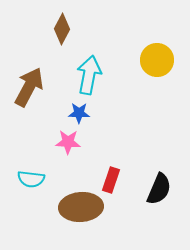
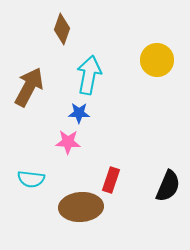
brown diamond: rotated 8 degrees counterclockwise
black semicircle: moved 9 px right, 3 px up
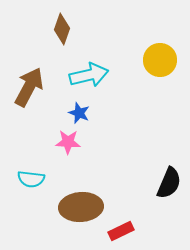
yellow circle: moved 3 px right
cyan arrow: rotated 66 degrees clockwise
blue star: rotated 20 degrees clockwise
red rectangle: moved 10 px right, 51 px down; rotated 45 degrees clockwise
black semicircle: moved 1 px right, 3 px up
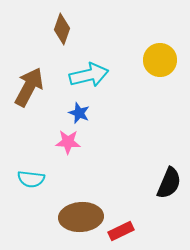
brown ellipse: moved 10 px down
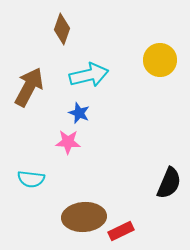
brown ellipse: moved 3 px right
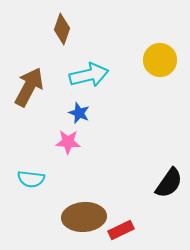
black semicircle: rotated 12 degrees clockwise
red rectangle: moved 1 px up
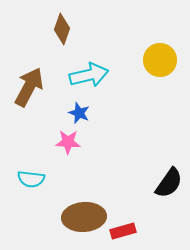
red rectangle: moved 2 px right, 1 px down; rotated 10 degrees clockwise
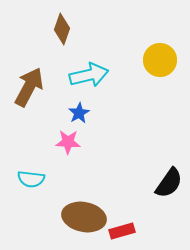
blue star: rotated 20 degrees clockwise
brown ellipse: rotated 15 degrees clockwise
red rectangle: moved 1 px left
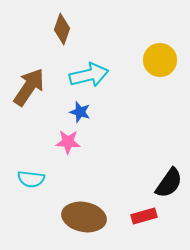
brown arrow: rotated 6 degrees clockwise
blue star: moved 1 px right, 1 px up; rotated 25 degrees counterclockwise
red rectangle: moved 22 px right, 15 px up
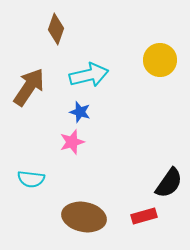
brown diamond: moved 6 px left
pink star: moved 4 px right; rotated 20 degrees counterclockwise
